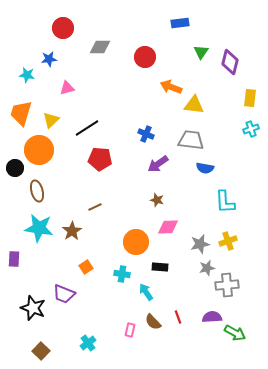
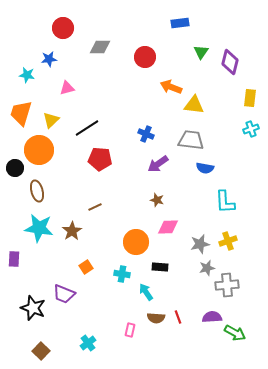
brown semicircle at (153, 322): moved 3 px right, 4 px up; rotated 42 degrees counterclockwise
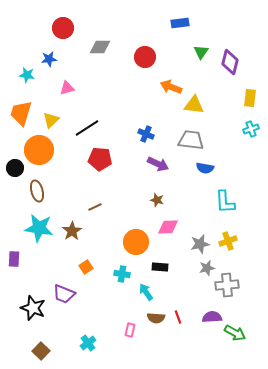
purple arrow at (158, 164): rotated 120 degrees counterclockwise
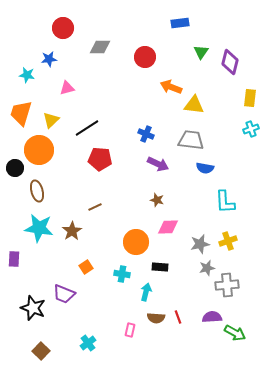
cyan arrow at (146, 292): rotated 48 degrees clockwise
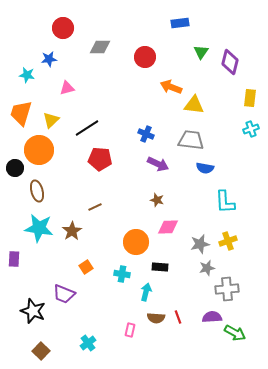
gray cross at (227, 285): moved 4 px down
black star at (33, 308): moved 3 px down
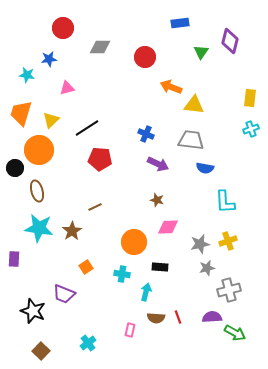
purple diamond at (230, 62): moved 21 px up
orange circle at (136, 242): moved 2 px left
gray cross at (227, 289): moved 2 px right, 1 px down; rotated 10 degrees counterclockwise
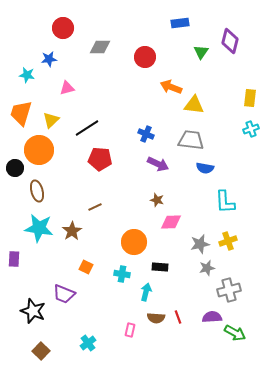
pink diamond at (168, 227): moved 3 px right, 5 px up
orange square at (86, 267): rotated 32 degrees counterclockwise
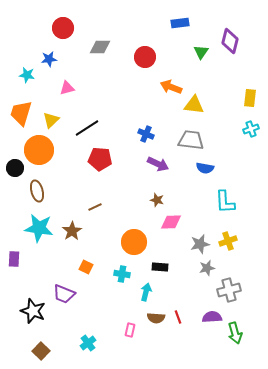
green arrow at (235, 333): rotated 45 degrees clockwise
